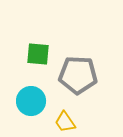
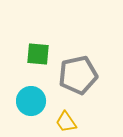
gray pentagon: rotated 15 degrees counterclockwise
yellow trapezoid: moved 1 px right
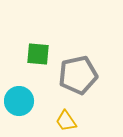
cyan circle: moved 12 px left
yellow trapezoid: moved 1 px up
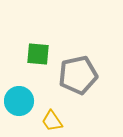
yellow trapezoid: moved 14 px left
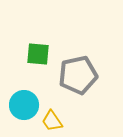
cyan circle: moved 5 px right, 4 px down
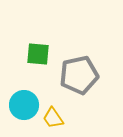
gray pentagon: moved 1 px right
yellow trapezoid: moved 1 px right, 3 px up
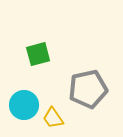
green square: rotated 20 degrees counterclockwise
gray pentagon: moved 9 px right, 14 px down
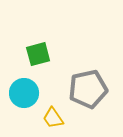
cyan circle: moved 12 px up
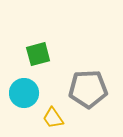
gray pentagon: rotated 9 degrees clockwise
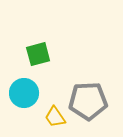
gray pentagon: moved 12 px down
yellow trapezoid: moved 2 px right, 1 px up
